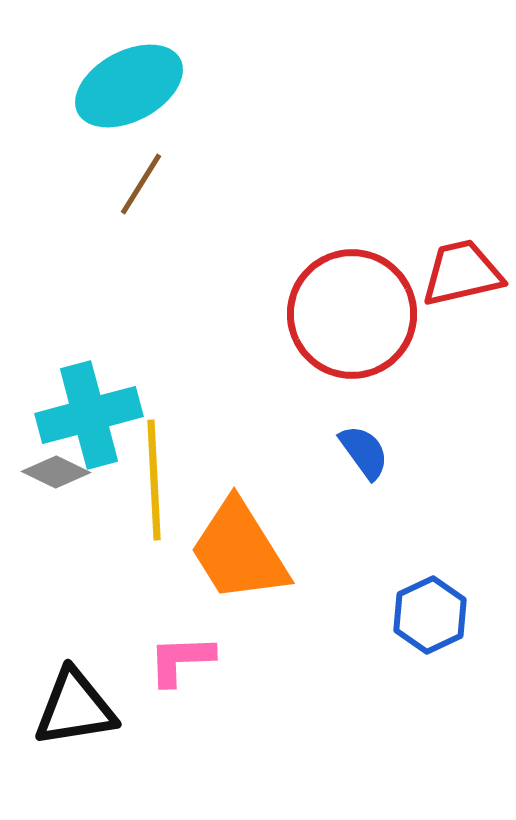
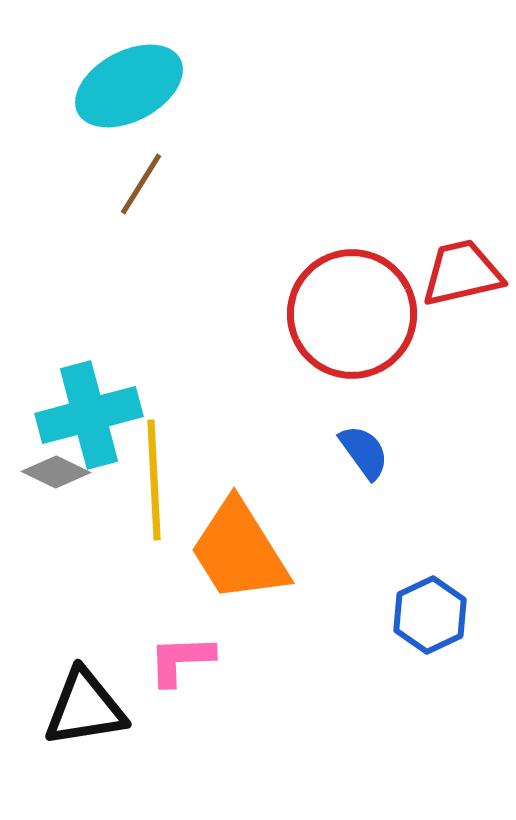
black triangle: moved 10 px right
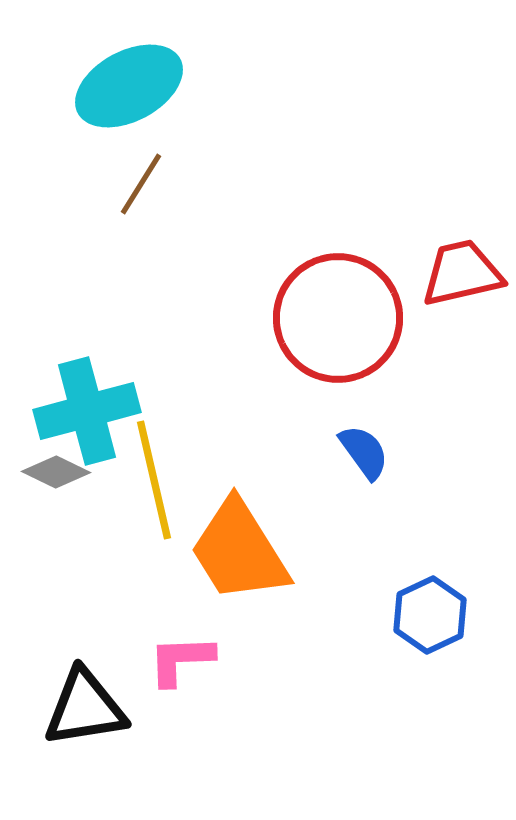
red circle: moved 14 px left, 4 px down
cyan cross: moved 2 px left, 4 px up
yellow line: rotated 10 degrees counterclockwise
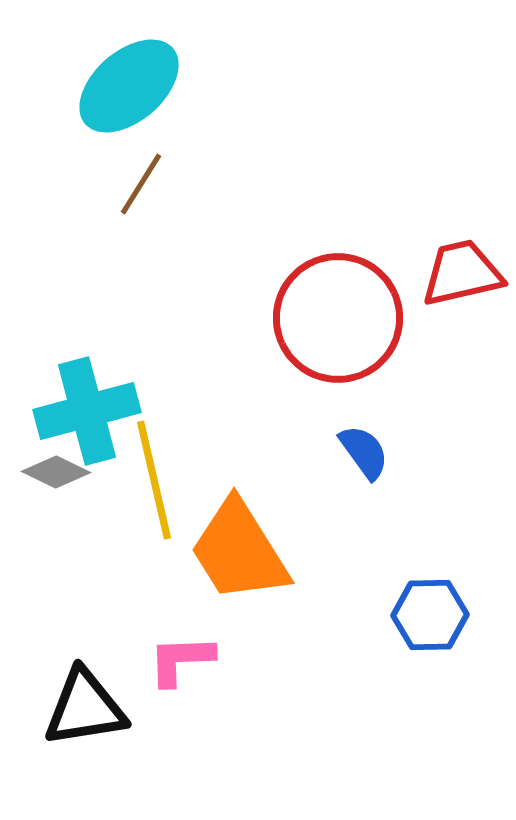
cyan ellipse: rotated 13 degrees counterclockwise
blue hexagon: rotated 24 degrees clockwise
